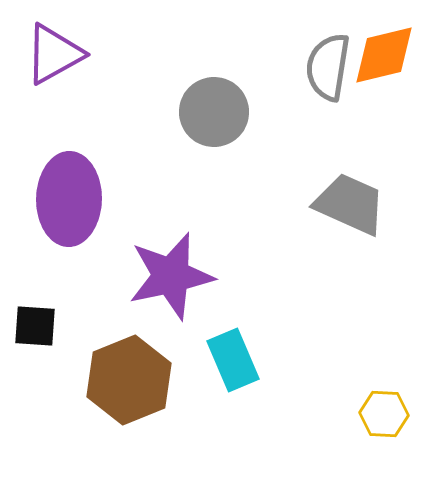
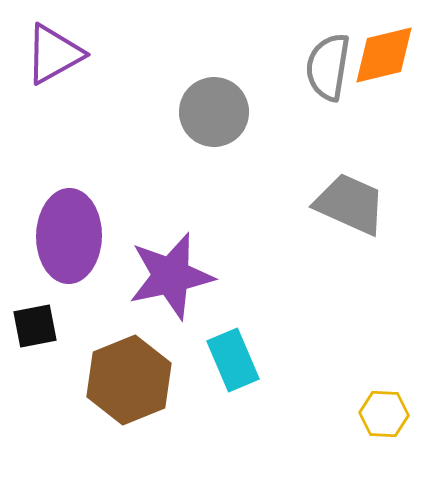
purple ellipse: moved 37 px down
black square: rotated 15 degrees counterclockwise
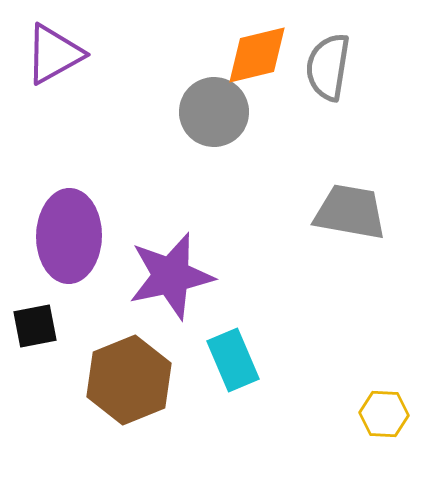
orange diamond: moved 127 px left
gray trapezoid: moved 8 px down; rotated 14 degrees counterclockwise
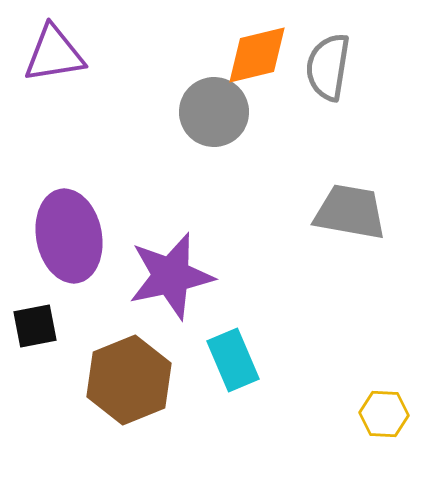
purple triangle: rotated 20 degrees clockwise
purple ellipse: rotated 12 degrees counterclockwise
